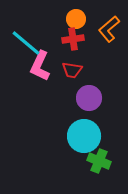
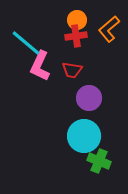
orange circle: moved 1 px right, 1 px down
red cross: moved 3 px right, 3 px up
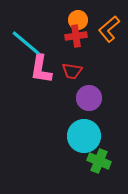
orange circle: moved 1 px right
pink L-shape: moved 1 px right, 3 px down; rotated 16 degrees counterclockwise
red trapezoid: moved 1 px down
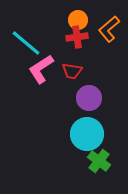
red cross: moved 1 px right, 1 px down
pink L-shape: rotated 48 degrees clockwise
cyan circle: moved 3 px right, 2 px up
green cross: rotated 15 degrees clockwise
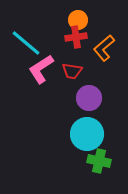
orange L-shape: moved 5 px left, 19 px down
red cross: moved 1 px left
green cross: rotated 25 degrees counterclockwise
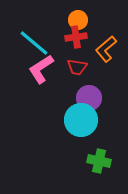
cyan line: moved 8 px right
orange L-shape: moved 2 px right, 1 px down
red trapezoid: moved 5 px right, 4 px up
cyan circle: moved 6 px left, 14 px up
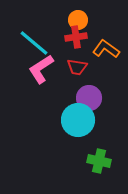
orange L-shape: rotated 76 degrees clockwise
cyan circle: moved 3 px left
